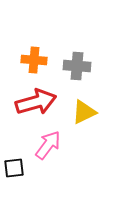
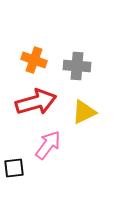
orange cross: rotated 15 degrees clockwise
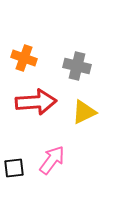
orange cross: moved 10 px left, 2 px up
gray cross: rotated 8 degrees clockwise
red arrow: rotated 12 degrees clockwise
pink arrow: moved 4 px right, 15 px down
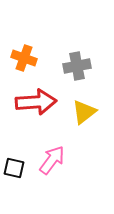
gray cross: rotated 24 degrees counterclockwise
yellow triangle: rotated 12 degrees counterclockwise
black square: rotated 20 degrees clockwise
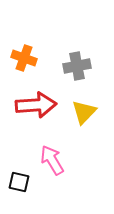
red arrow: moved 3 px down
yellow triangle: rotated 8 degrees counterclockwise
pink arrow: rotated 68 degrees counterclockwise
black square: moved 5 px right, 14 px down
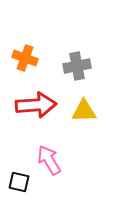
orange cross: moved 1 px right
yellow triangle: moved 1 px up; rotated 44 degrees clockwise
pink arrow: moved 3 px left
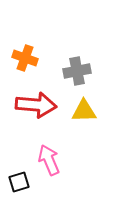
gray cross: moved 5 px down
red arrow: rotated 9 degrees clockwise
pink arrow: rotated 8 degrees clockwise
black square: rotated 30 degrees counterclockwise
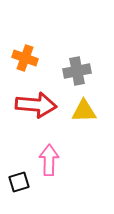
pink arrow: rotated 24 degrees clockwise
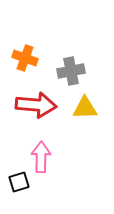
gray cross: moved 6 px left
yellow triangle: moved 1 px right, 3 px up
pink arrow: moved 8 px left, 3 px up
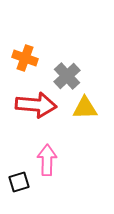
gray cross: moved 4 px left, 5 px down; rotated 32 degrees counterclockwise
pink arrow: moved 6 px right, 3 px down
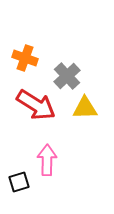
red arrow: rotated 27 degrees clockwise
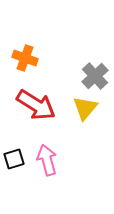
gray cross: moved 28 px right
yellow triangle: rotated 48 degrees counterclockwise
pink arrow: rotated 16 degrees counterclockwise
black square: moved 5 px left, 23 px up
